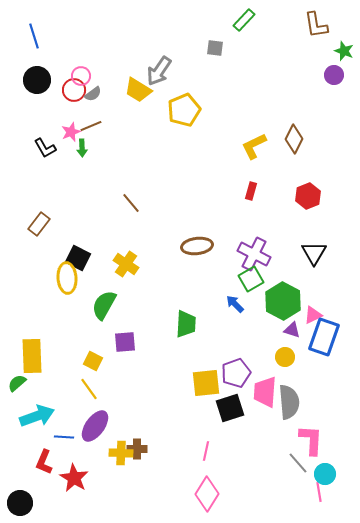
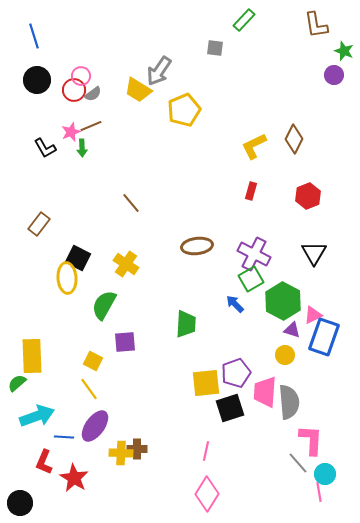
yellow circle at (285, 357): moved 2 px up
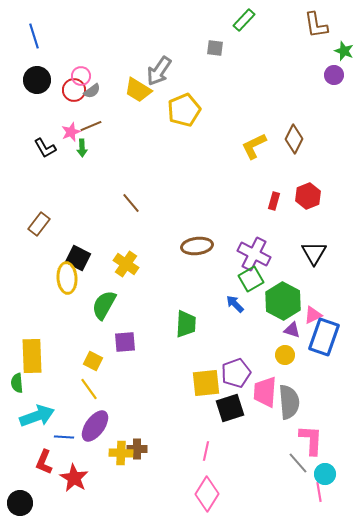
gray semicircle at (93, 94): moved 1 px left, 3 px up
red rectangle at (251, 191): moved 23 px right, 10 px down
green semicircle at (17, 383): rotated 54 degrees counterclockwise
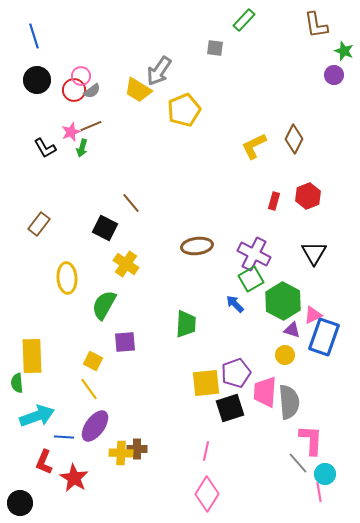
green arrow at (82, 148): rotated 18 degrees clockwise
black square at (78, 258): moved 27 px right, 30 px up
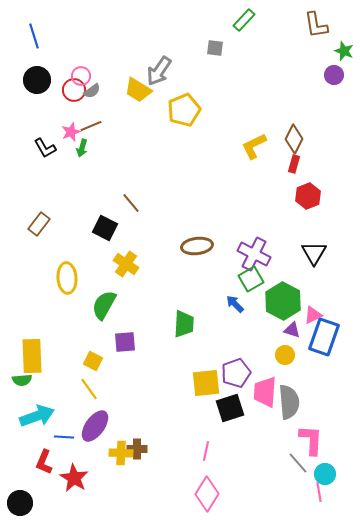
red rectangle at (274, 201): moved 20 px right, 37 px up
green trapezoid at (186, 324): moved 2 px left
green semicircle at (17, 383): moved 5 px right, 3 px up; rotated 90 degrees counterclockwise
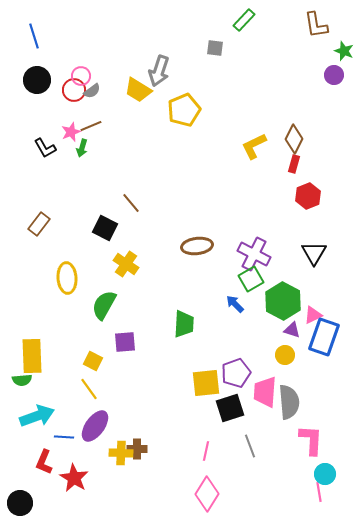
gray arrow at (159, 71): rotated 16 degrees counterclockwise
gray line at (298, 463): moved 48 px left, 17 px up; rotated 20 degrees clockwise
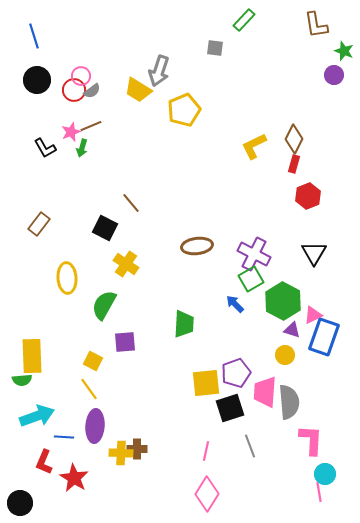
purple ellipse at (95, 426): rotated 32 degrees counterclockwise
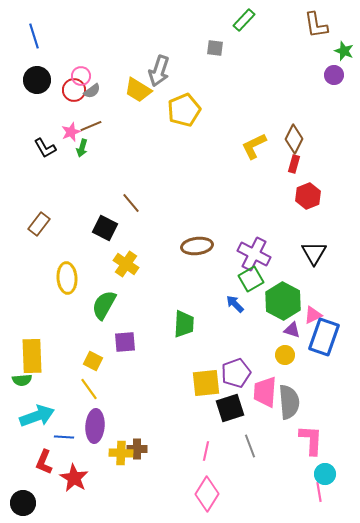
black circle at (20, 503): moved 3 px right
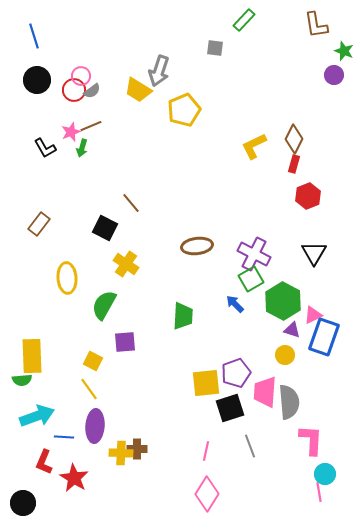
green trapezoid at (184, 324): moved 1 px left, 8 px up
